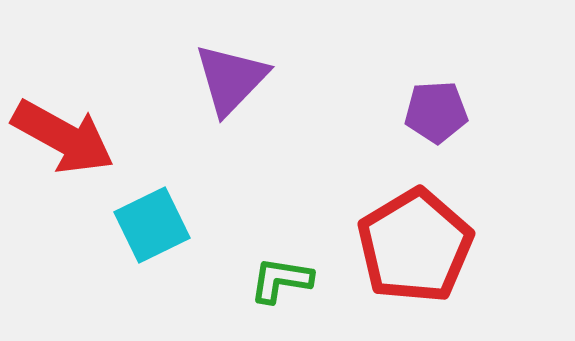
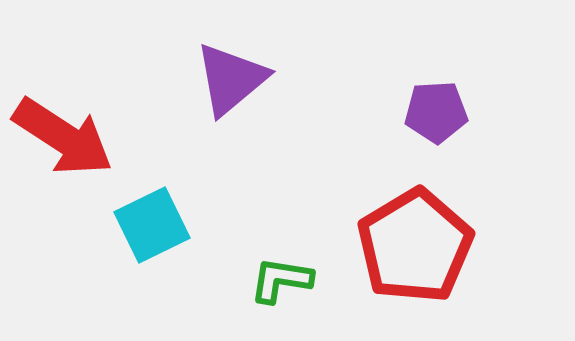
purple triangle: rotated 6 degrees clockwise
red arrow: rotated 4 degrees clockwise
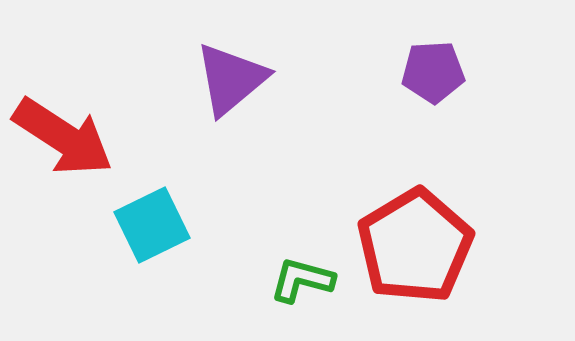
purple pentagon: moved 3 px left, 40 px up
green L-shape: moved 21 px right; rotated 6 degrees clockwise
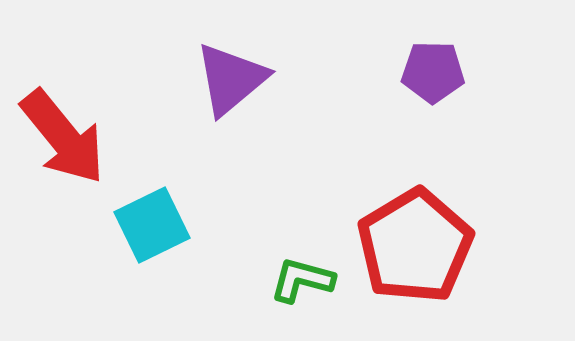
purple pentagon: rotated 4 degrees clockwise
red arrow: rotated 18 degrees clockwise
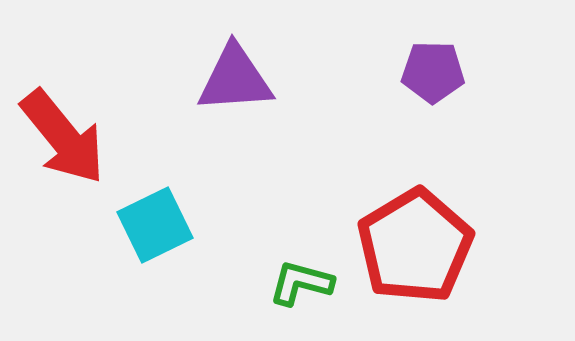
purple triangle: moved 4 px right; rotated 36 degrees clockwise
cyan square: moved 3 px right
green L-shape: moved 1 px left, 3 px down
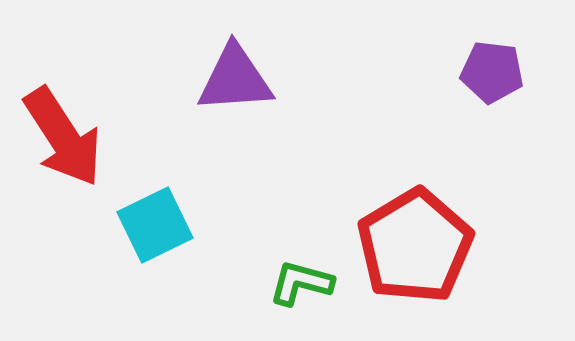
purple pentagon: moved 59 px right; rotated 6 degrees clockwise
red arrow: rotated 6 degrees clockwise
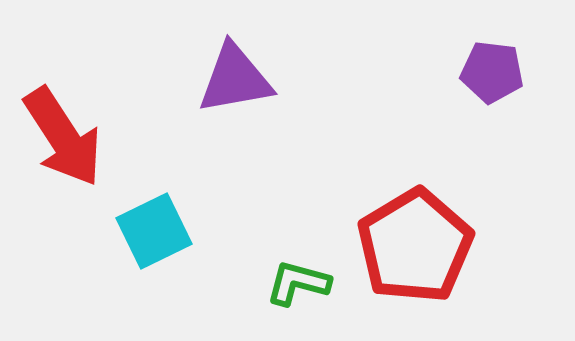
purple triangle: rotated 6 degrees counterclockwise
cyan square: moved 1 px left, 6 px down
green L-shape: moved 3 px left
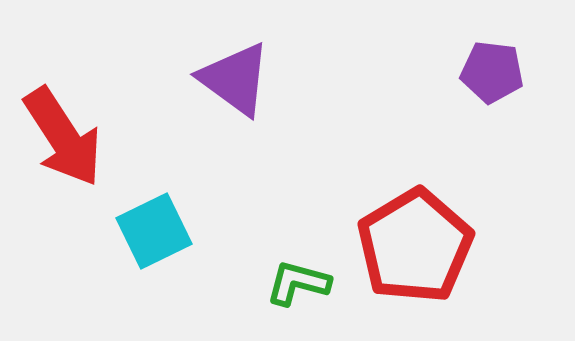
purple triangle: rotated 46 degrees clockwise
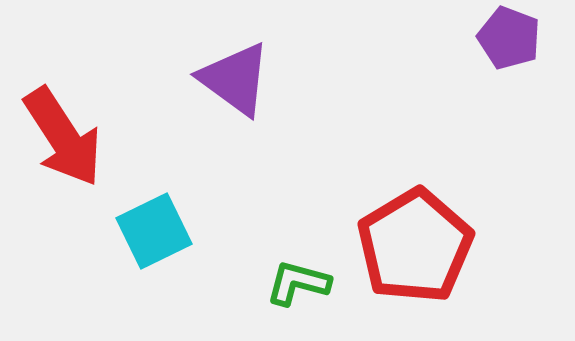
purple pentagon: moved 17 px right, 34 px up; rotated 14 degrees clockwise
